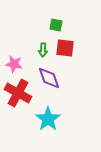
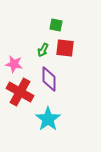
green arrow: rotated 24 degrees clockwise
purple diamond: moved 1 px down; rotated 20 degrees clockwise
red cross: moved 2 px right, 1 px up
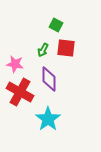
green square: rotated 16 degrees clockwise
red square: moved 1 px right
pink star: moved 1 px right
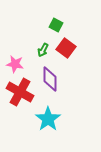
red square: rotated 30 degrees clockwise
purple diamond: moved 1 px right
